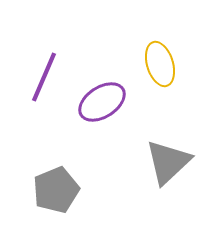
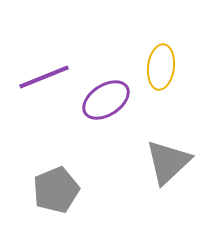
yellow ellipse: moved 1 px right, 3 px down; rotated 24 degrees clockwise
purple line: rotated 45 degrees clockwise
purple ellipse: moved 4 px right, 2 px up
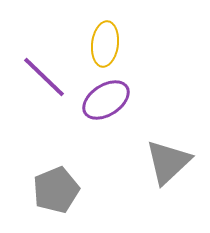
yellow ellipse: moved 56 px left, 23 px up
purple line: rotated 66 degrees clockwise
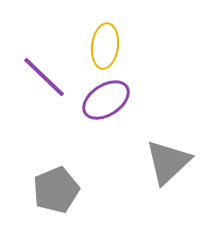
yellow ellipse: moved 2 px down
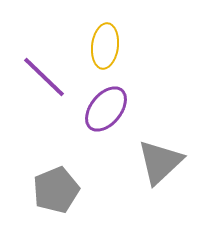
purple ellipse: moved 9 px down; rotated 18 degrees counterclockwise
gray triangle: moved 8 px left
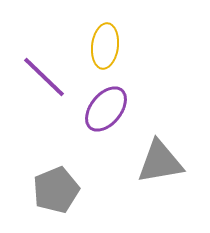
gray triangle: rotated 33 degrees clockwise
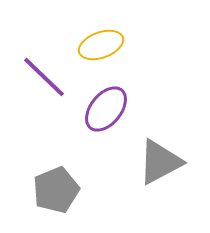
yellow ellipse: moved 4 px left, 1 px up; rotated 63 degrees clockwise
gray triangle: rotated 18 degrees counterclockwise
